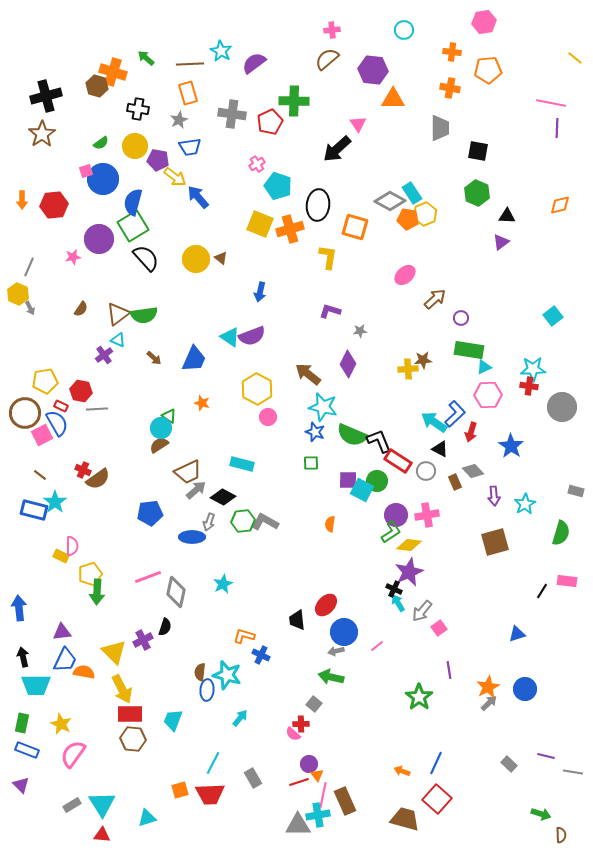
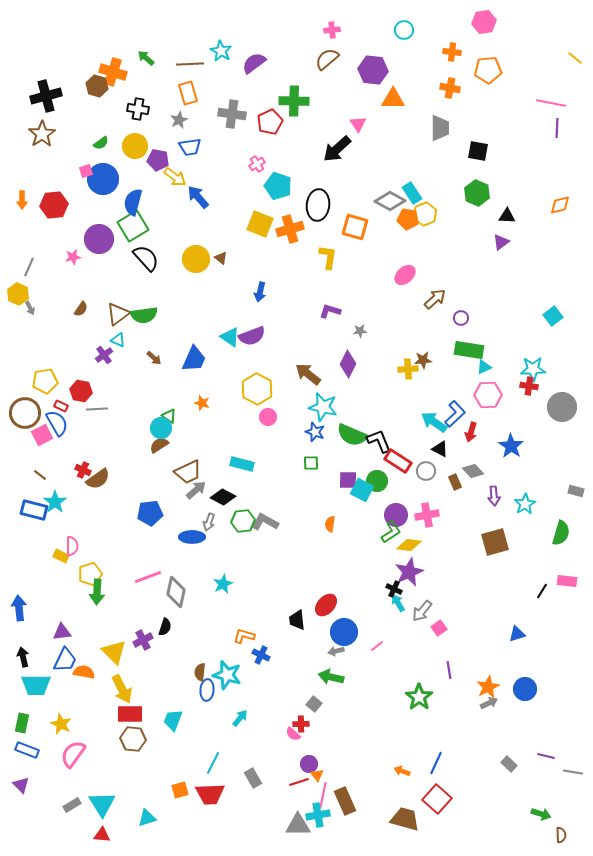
gray arrow at (489, 703): rotated 18 degrees clockwise
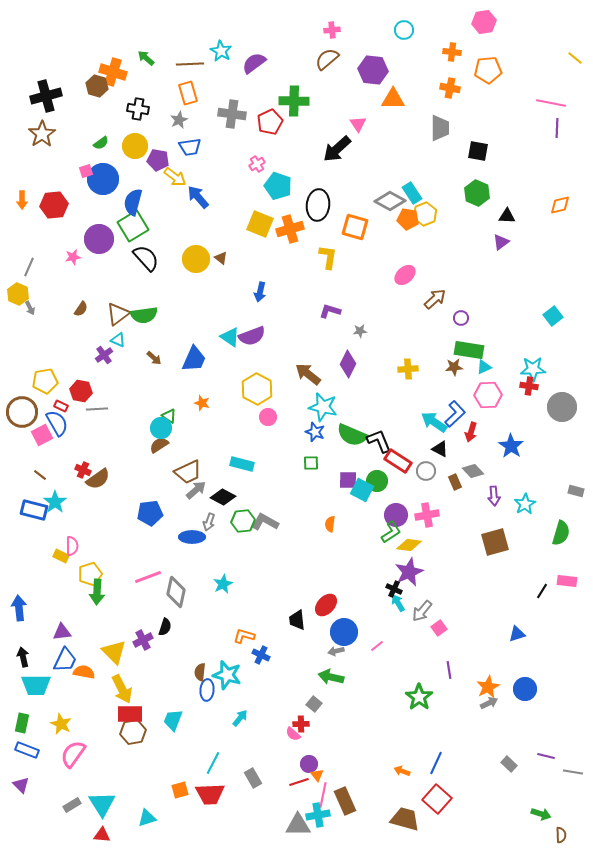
brown star at (423, 360): moved 31 px right, 7 px down
brown circle at (25, 413): moved 3 px left, 1 px up
brown hexagon at (133, 739): moved 7 px up; rotated 15 degrees counterclockwise
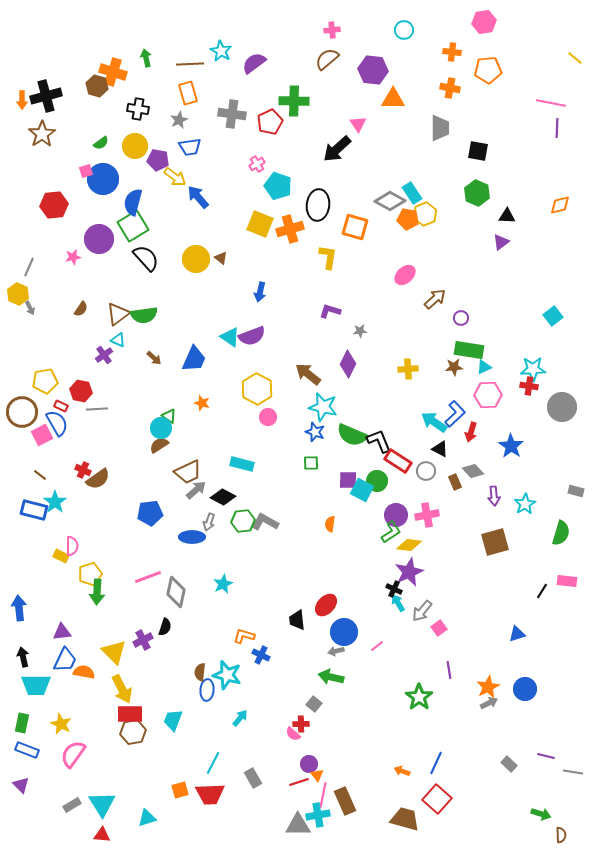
green arrow at (146, 58): rotated 36 degrees clockwise
orange arrow at (22, 200): moved 100 px up
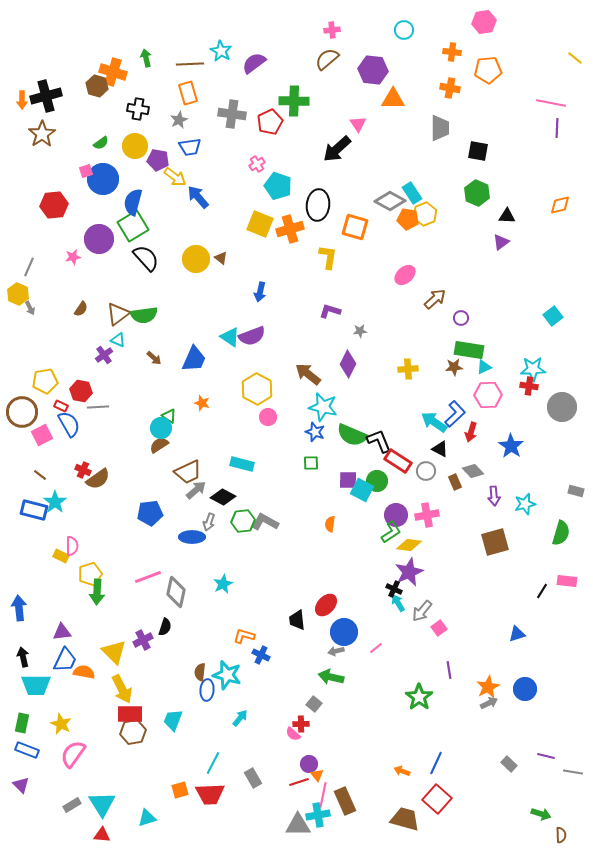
gray line at (97, 409): moved 1 px right, 2 px up
blue semicircle at (57, 423): moved 12 px right, 1 px down
cyan star at (525, 504): rotated 15 degrees clockwise
pink line at (377, 646): moved 1 px left, 2 px down
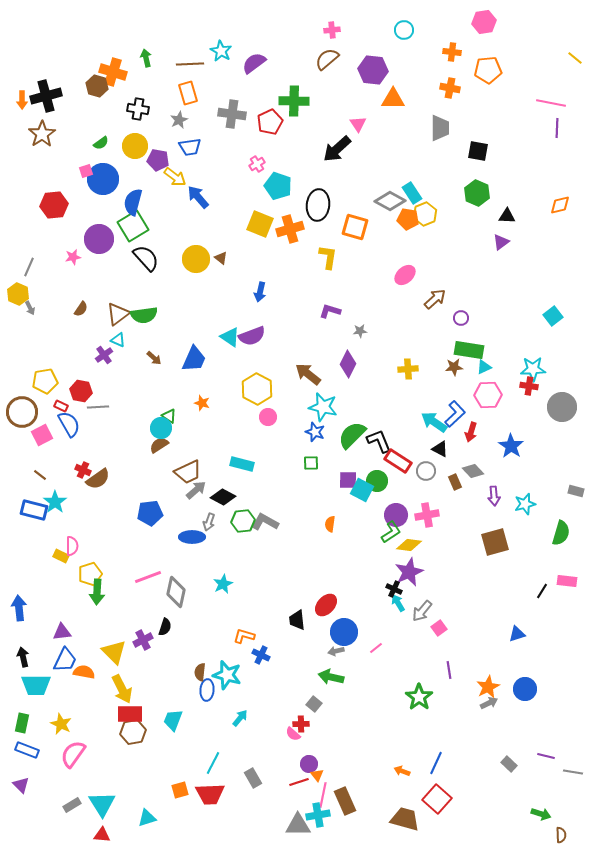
green semicircle at (352, 435): rotated 112 degrees clockwise
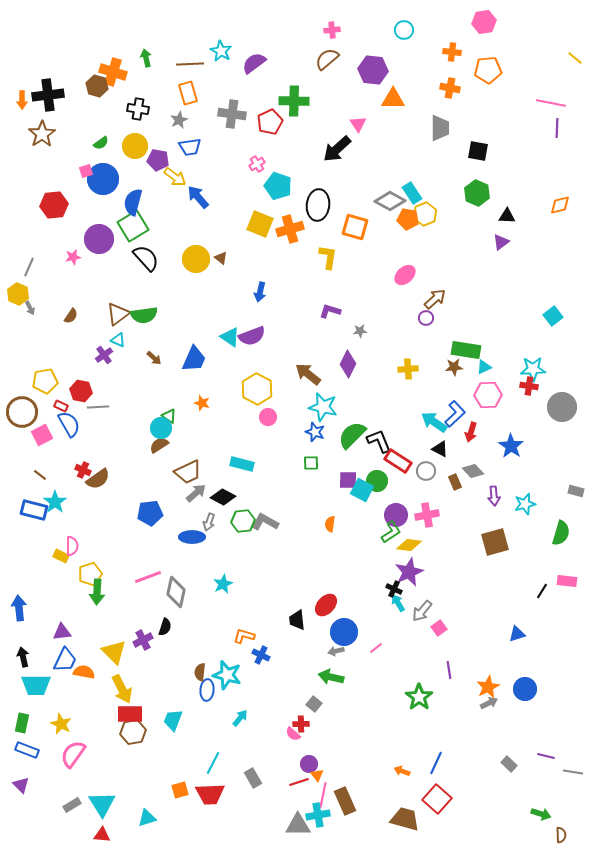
black cross at (46, 96): moved 2 px right, 1 px up; rotated 8 degrees clockwise
brown semicircle at (81, 309): moved 10 px left, 7 px down
purple circle at (461, 318): moved 35 px left
green rectangle at (469, 350): moved 3 px left
gray arrow at (196, 490): moved 3 px down
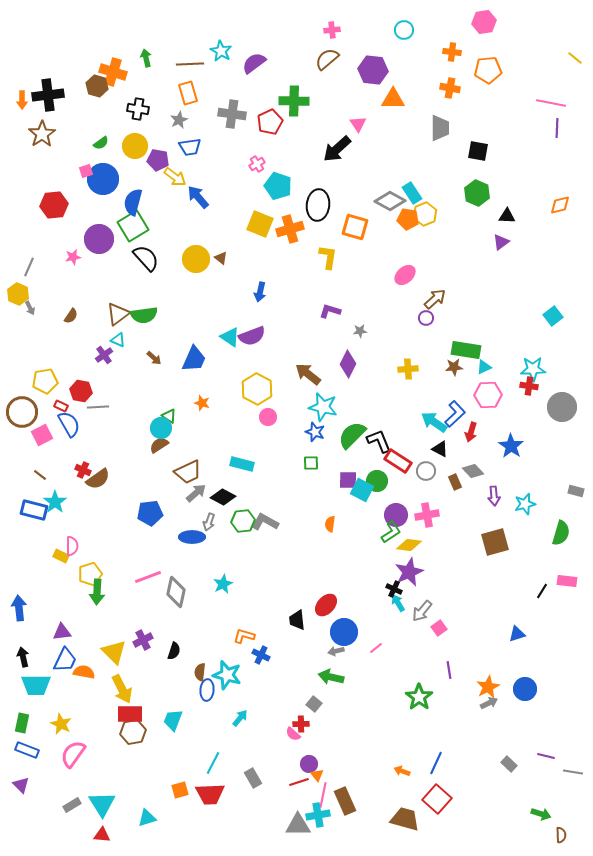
black semicircle at (165, 627): moved 9 px right, 24 px down
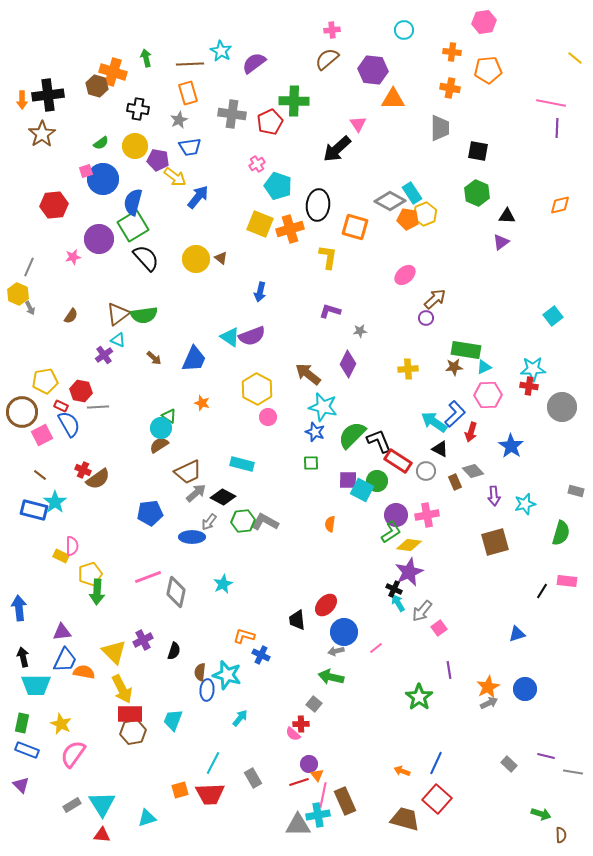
blue arrow at (198, 197): rotated 80 degrees clockwise
gray arrow at (209, 522): rotated 18 degrees clockwise
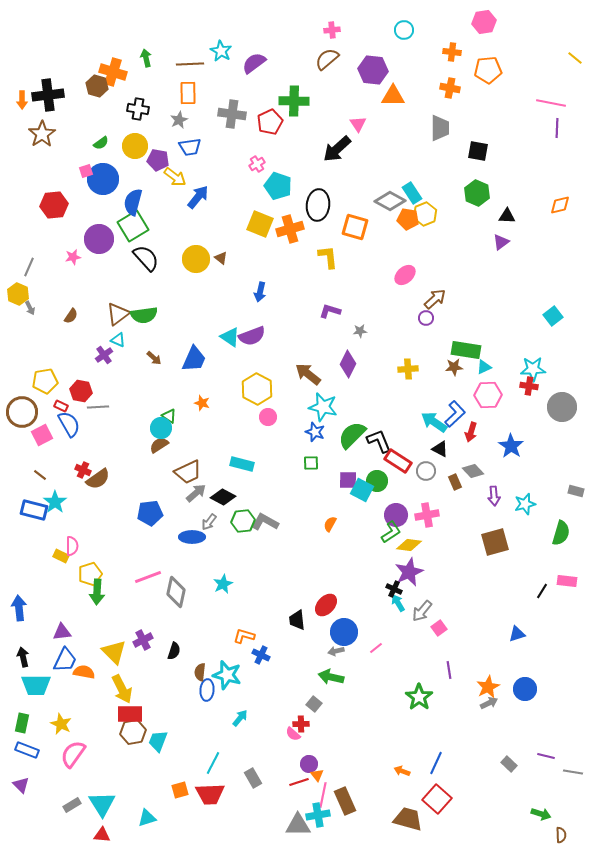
orange rectangle at (188, 93): rotated 15 degrees clockwise
orange triangle at (393, 99): moved 3 px up
yellow L-shape at (328, 257): rotated 15 degrees counterclockwise
orange semicircle at (330, 524): rotated 21 degrees clockwise
cyan trapezoid at (173, 720): moved 15 px left, 21 px down
brown trapezoid at (405, 819): moved 3 px right
